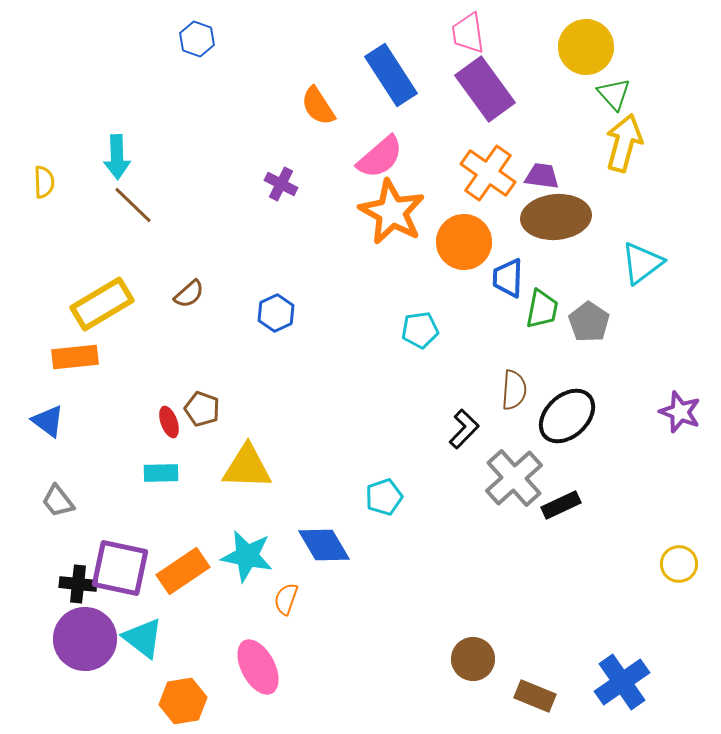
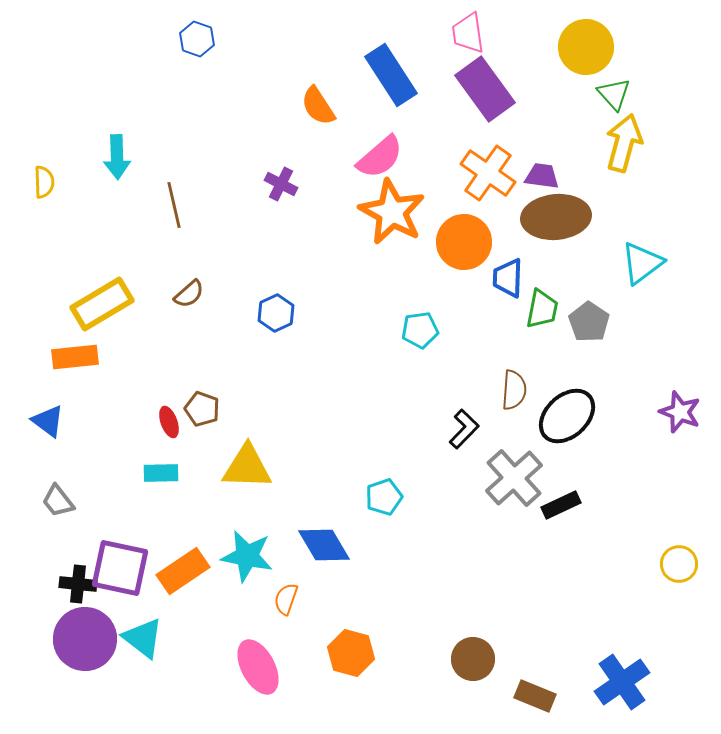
brown line at (133, 205): moved 41 px right; rotated 33 degrees clockwise
orange hexagon at (183, 701): moved 168 px right, 48 px up; rotated 24 degrees clockwise
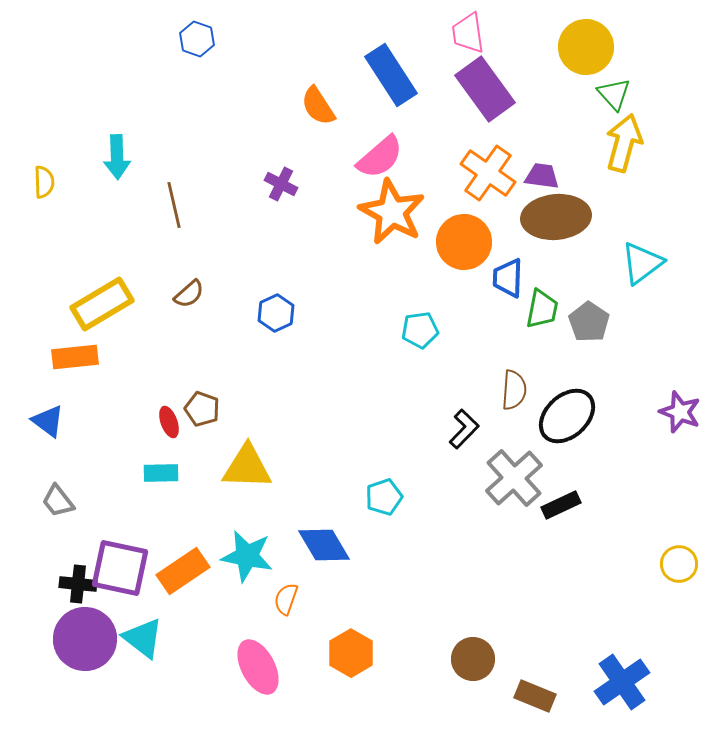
orange hexagon at (351, 653): rotated 15 degrees clockwise
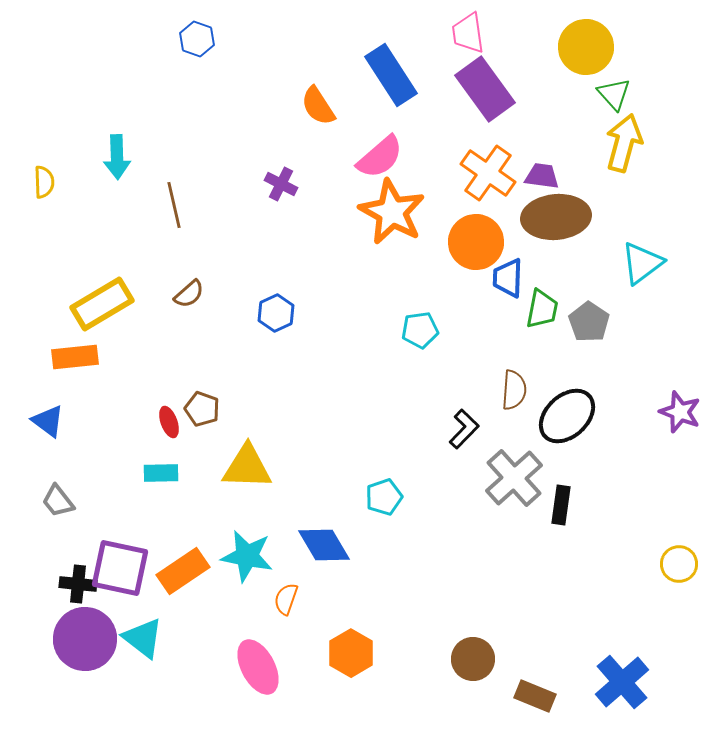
orange circle at (464, 242): moved 12 px right
black rectangle at (561, 505): rotated 57 degrees counterclockwise
blue cross at (622, 682): rotated 6 degrees counterclockwise
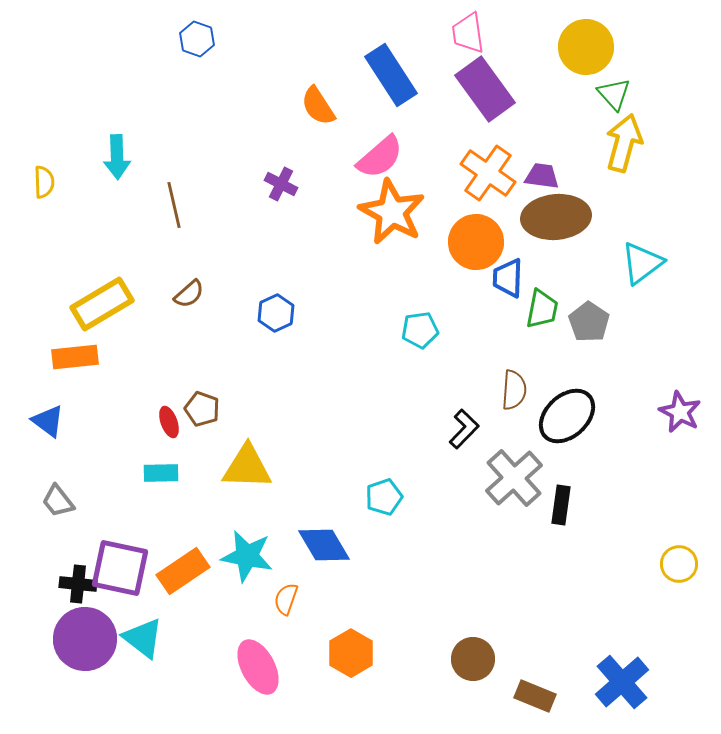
purple star at (680, 412): rotated 6 degrees clockwise
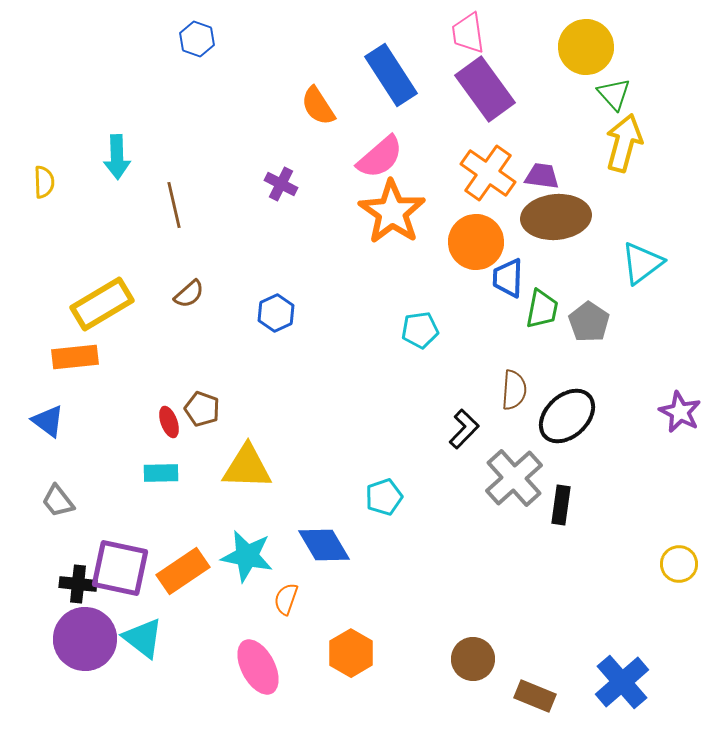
orange star at (392, 212): rotated 6 degrees clockwise
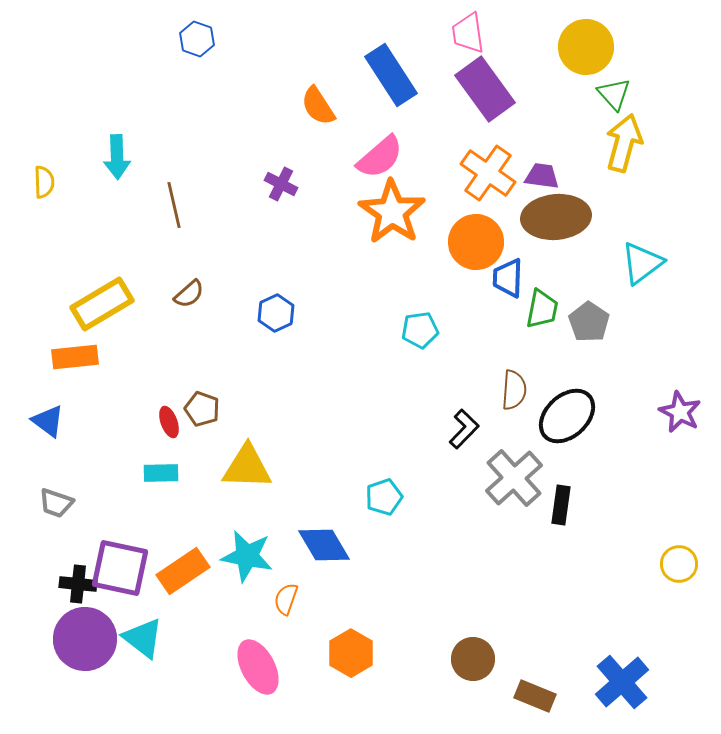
gray trapezoid at (58, 501): moved 2 px left, 2 px down; rotated 33 degrees counterclockwise
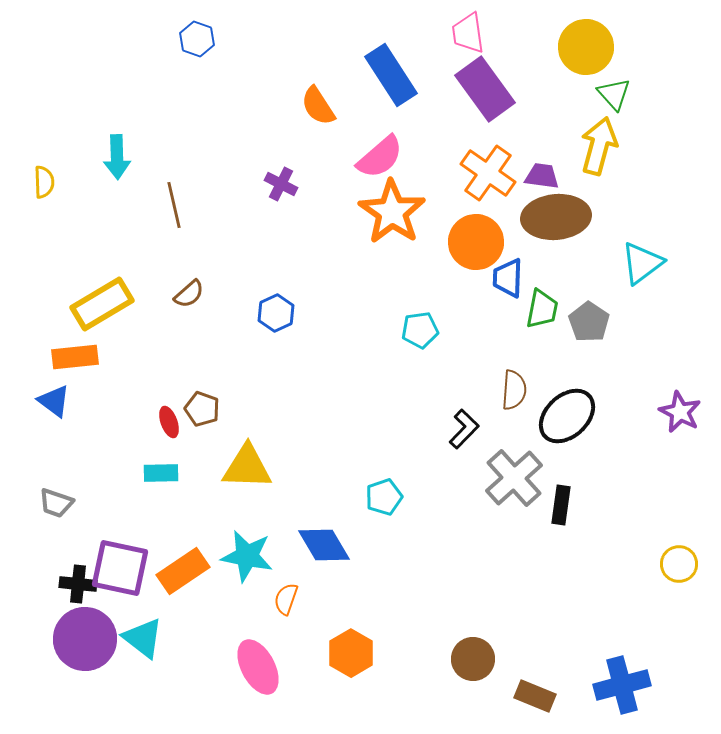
yellow arrow at (624, 143): moved 25 px left, 3 px down
blue triangle at (48, 421): moved 6 px right, 20 px up
blue cross at (622, 682): moved 3 px down; rotated 26 degrees clockwise
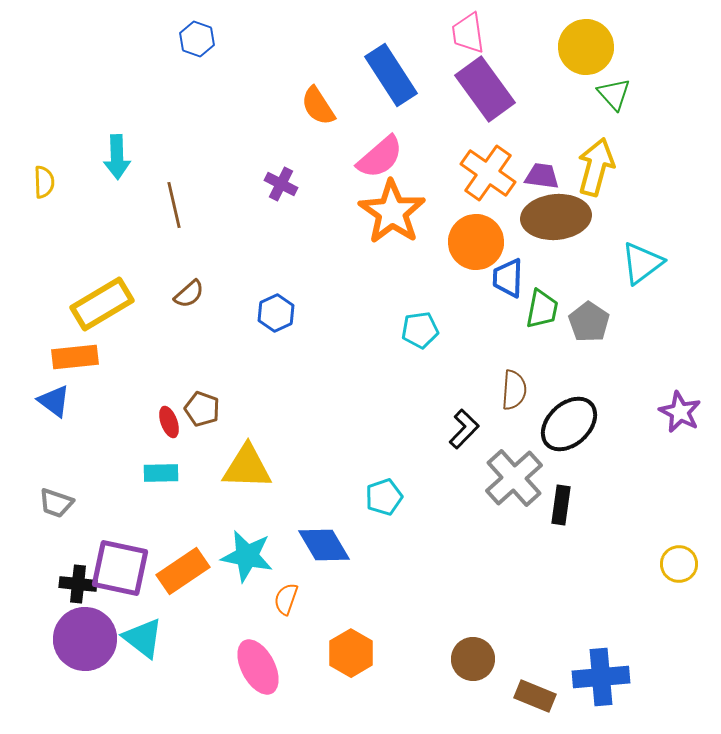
yellow arrow at (599, 146): moved 3 px left, 21 px down
black ellipse at (567, 416): moved 2 px right, 8 px down
blue cross at (622, 685): moved 21 px left, 8 px up; rotated 10 degrees clockwise
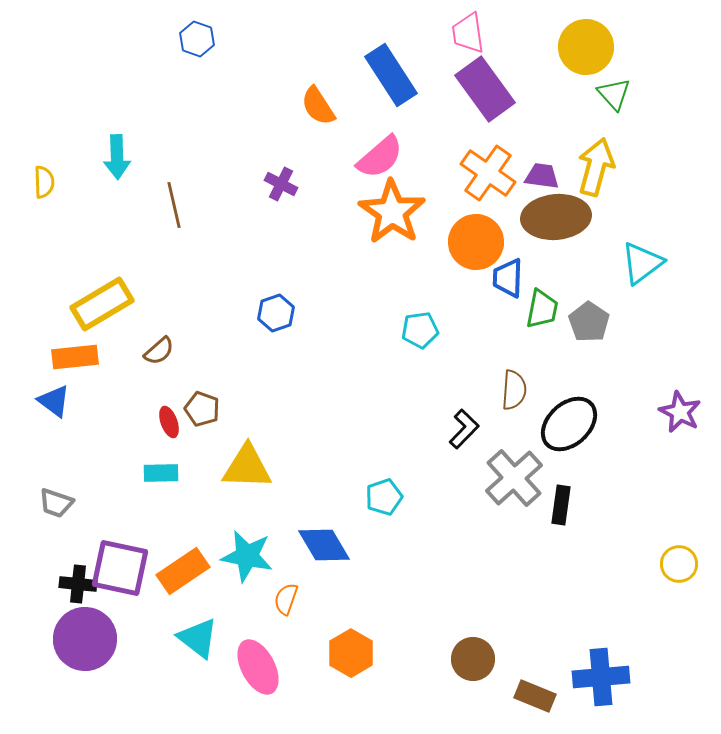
brown semicircle at (189, 294): moved 30 px left, 57 px down
blue hexagon at (276, 313): rotated 6 degrees clockwise
cyan triangle at (143, 638): moved 55 px right
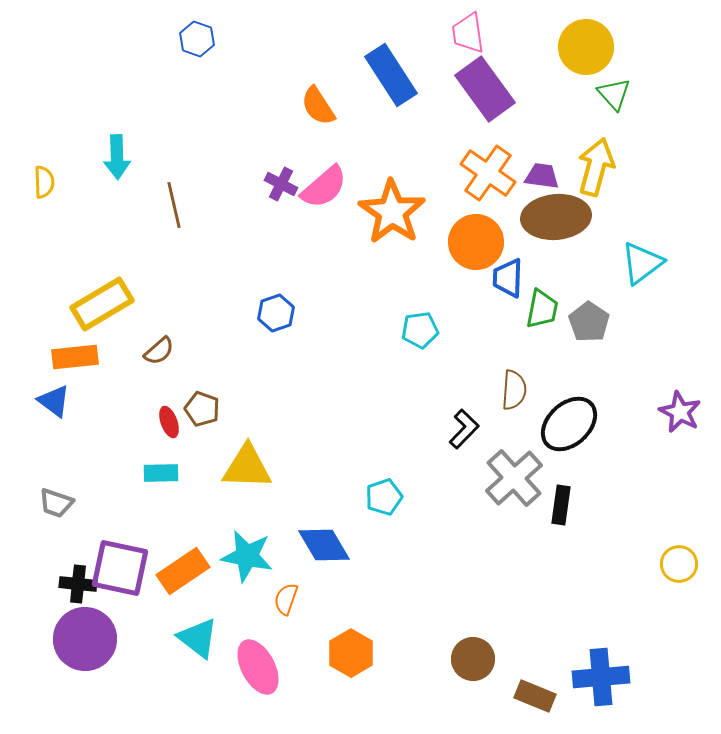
pink semicircle at (380, 157): moved 56 px left, 30 px down
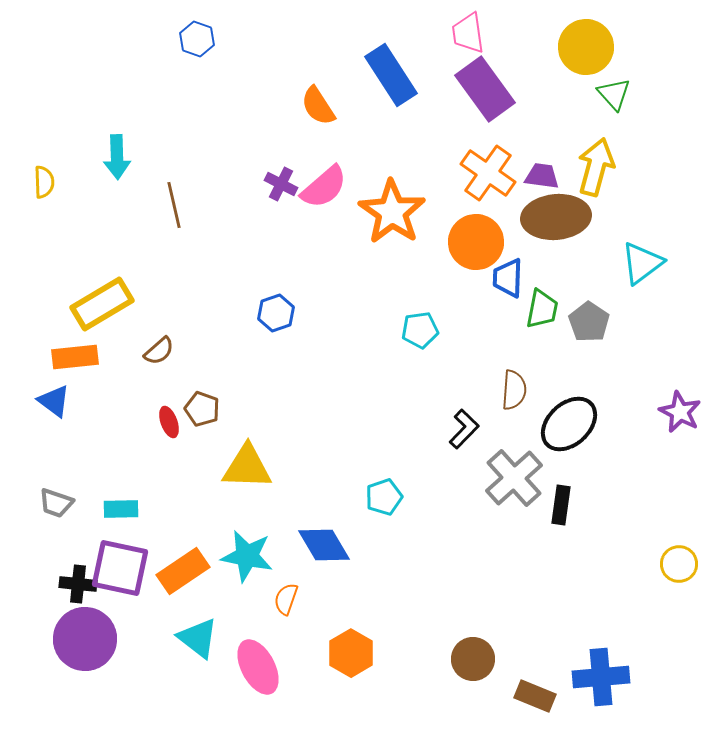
cyan rectangle at (161, 473): moved 40 px left, 36 px down
